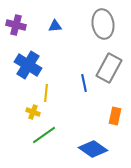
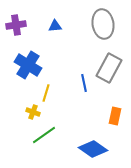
purple cross: rotated 24 degrees counterclockwise
yellow line: rotated 12 degrees clockwise
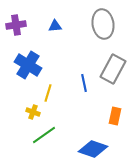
gray rectangle: moved 4 px right, 1 px down
yellow line: moved 2 px right
blue diamond: rotated 16 degrees counterclockwise
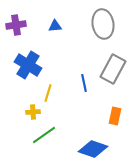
yellow cross: rotated 24 degrees counterclockwise
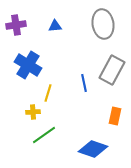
gray rectangle: moved 1 px left, 1 px down
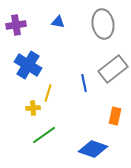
blue triangle: moved 3 px right, 4 px up; rotated 16 degrees clockwise
gray rectangle: moved 1 px right, 1 px up; rotated 24 degrees clockwise
yellow cross: moved 4 px up
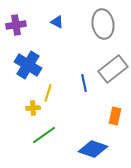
blue triangle: moved 1 px left; rotated 16 degrees clockwise
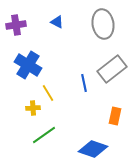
gray rectangle: moved 1 px left
yellow line: rotated 48 degrees counterclockwise
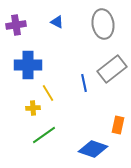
blue cross: rotated 32 degrees counterclockwise
orange rectangle: moved 3 px right, 9 px down
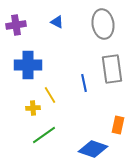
gray rectangle: rotated 60 degrees counterclockwise
yellow line: moved 2 px right, 2 px down
